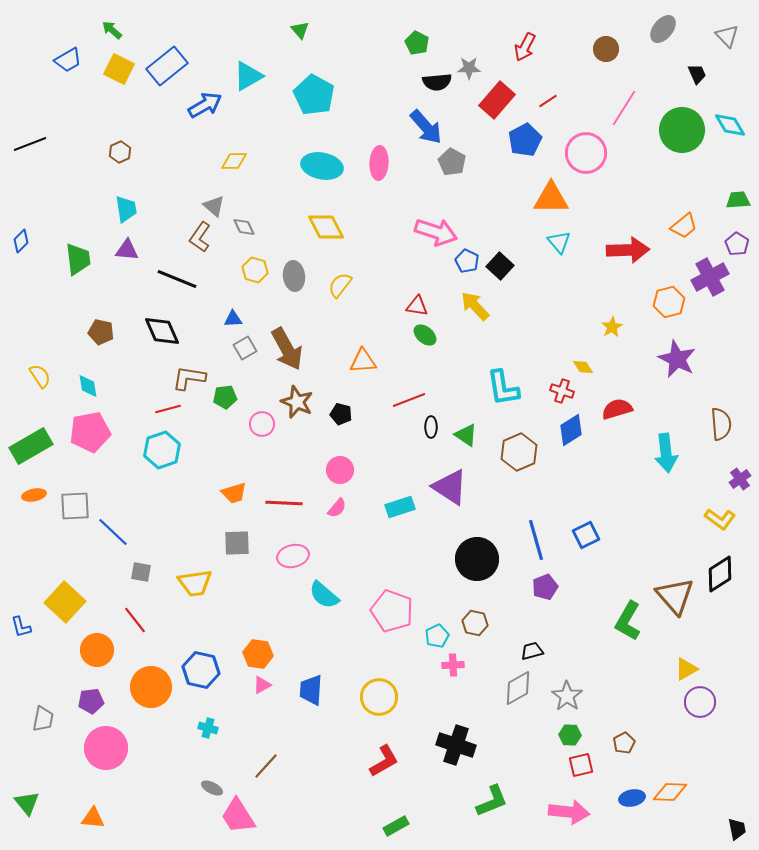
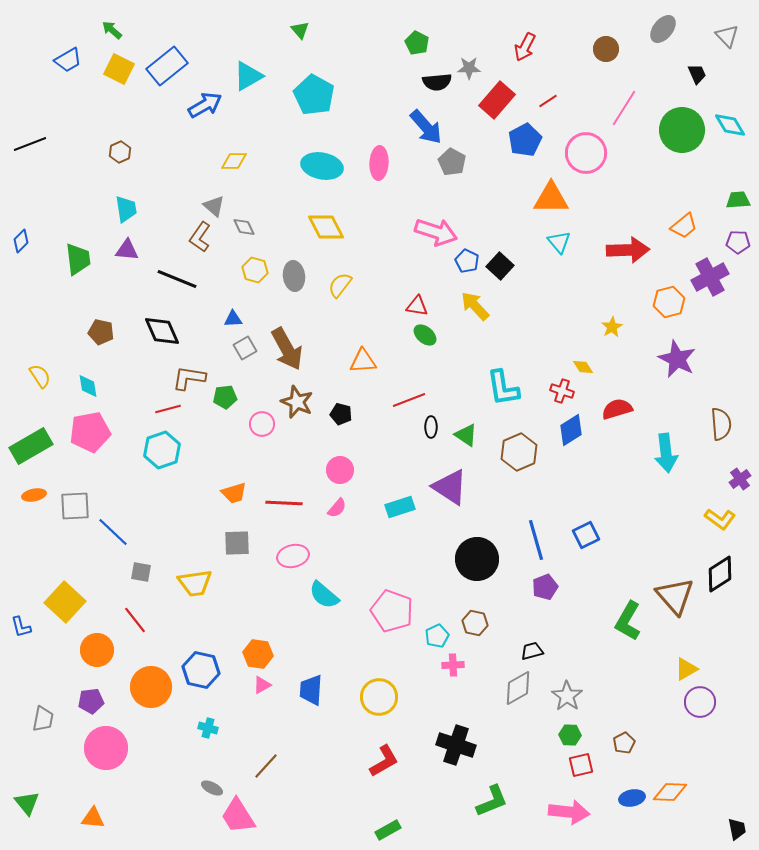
purple pentagon at (737, 244): moved 1 px right, 2 px up; rotated 30 degrees counterclockwise
green rectangle at (396, 826): moved 8 px left, 4 px down
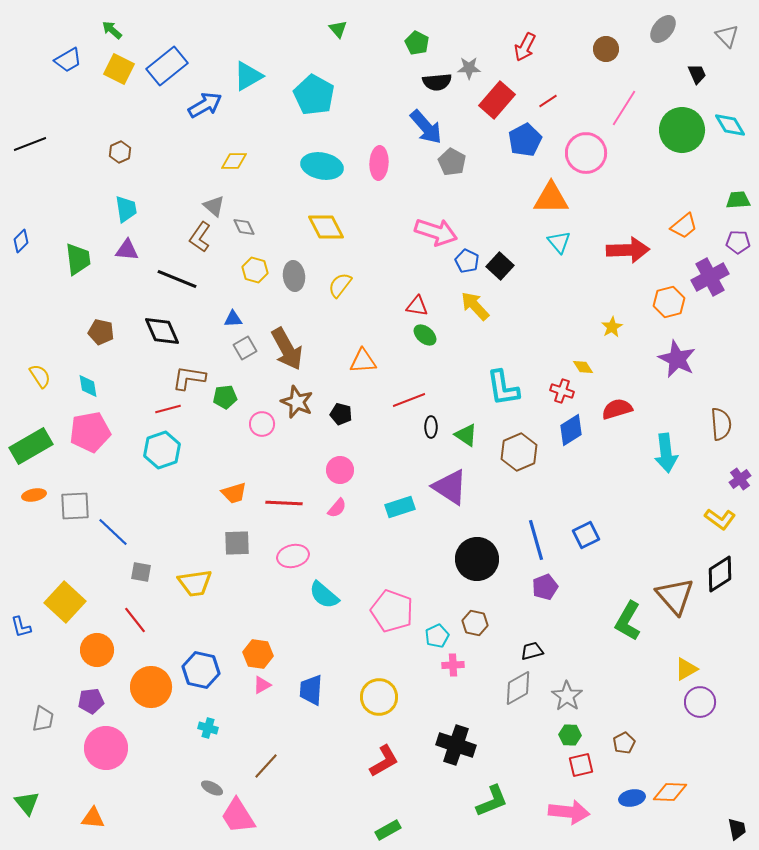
green triangle at (300, 30): moved 38 px right, 1 px up
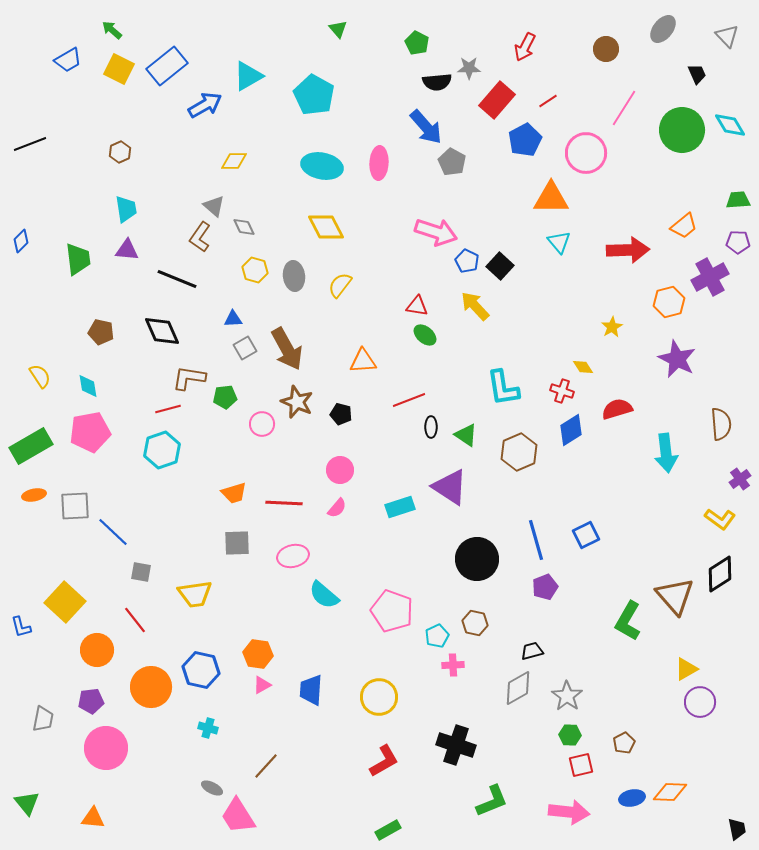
yellow trapezoid at (195, 583): moved 11 px down
